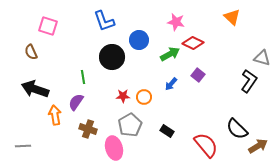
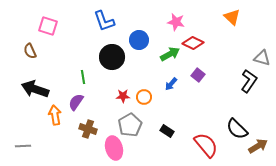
brown semicircle: moved 1 px left, 1 px up
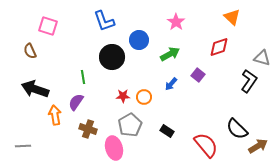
pink star: rotated 24 degrees clockwise
red diamond: moved 26 px right, 4 px down; rotated 45 degrees counterclockwise
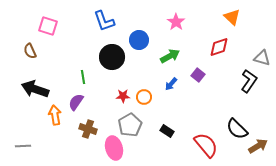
green arrow: moved 2 px down
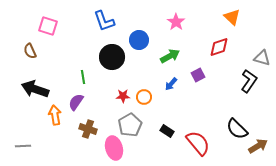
purple square: rotated 24 degrees clockwise
red semicircle: moved 8 px left, 2 px up
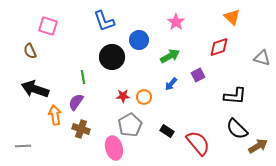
black L-shape: moved 14 px left, 15 px down; rotated 60 degrees clockwise
brown cross: moved 7 px left
